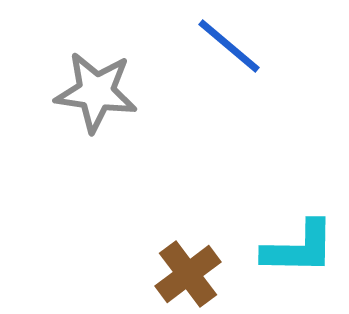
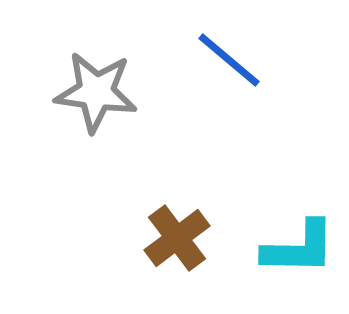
blue line: moved 14 px down
brown cross: moved 11 px left, 36 px up
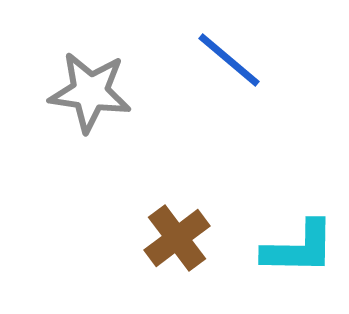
gray star: moved 6 px left
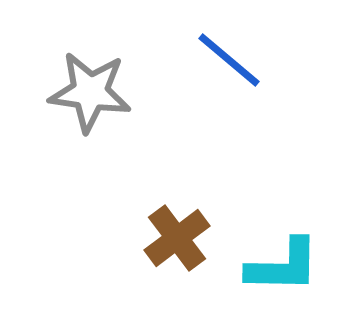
cyan L-shape: moved 16 px left, 18 px down
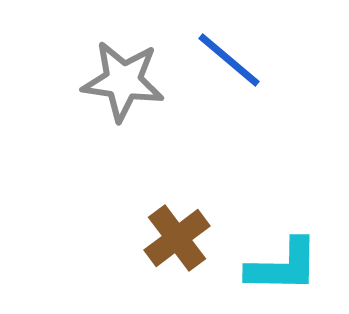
gray star: moved 33 px right, 11 px up
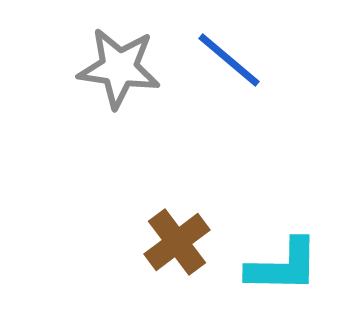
gray star: moved 4 px left, 13 px up
brown cross: moved 4 px down
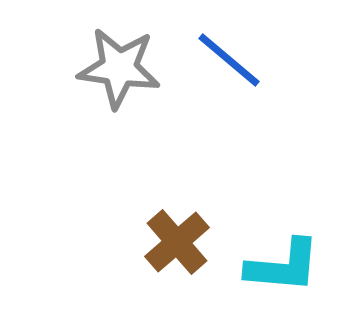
brown cross: rotated 4 degrees counterclockwise
cyan L-shape: rotated 4 degrees clockwise
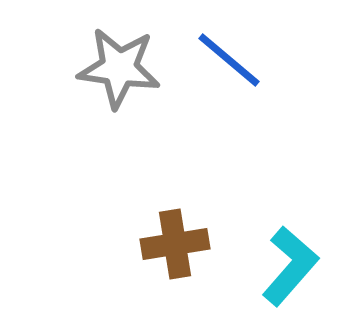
brown cross: moved 2 px left, 2 px down; rotated 32 degrees clockwise
cyan L-shape: moved 7 px right; rotated 54 degrees counterclockwise
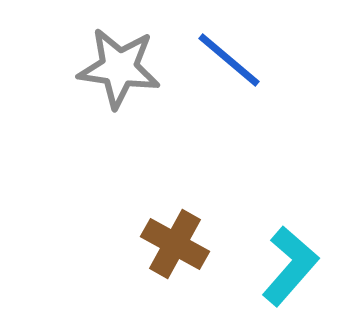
brown cross: rotated 38 degrees clockwise
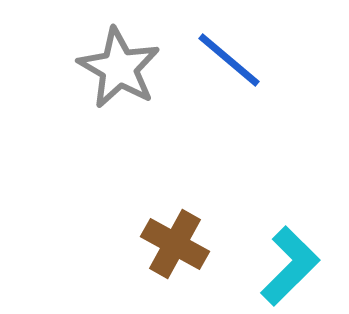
gray star: rotated 22 degrees clockwise
cyan L-shape: rotated 4 degrees clockwise
